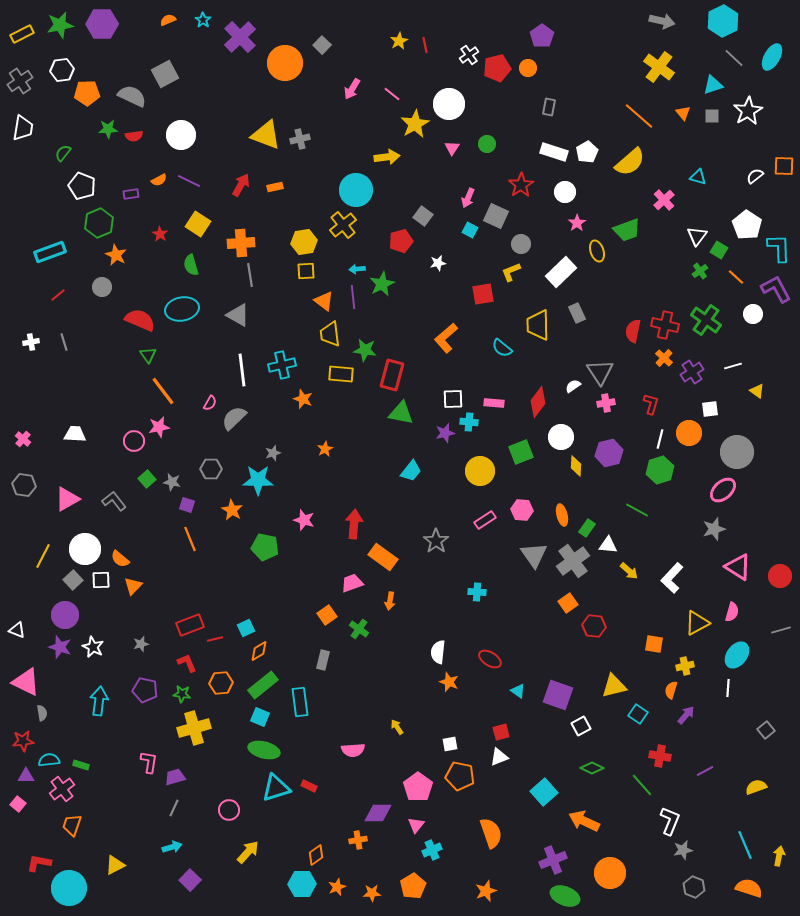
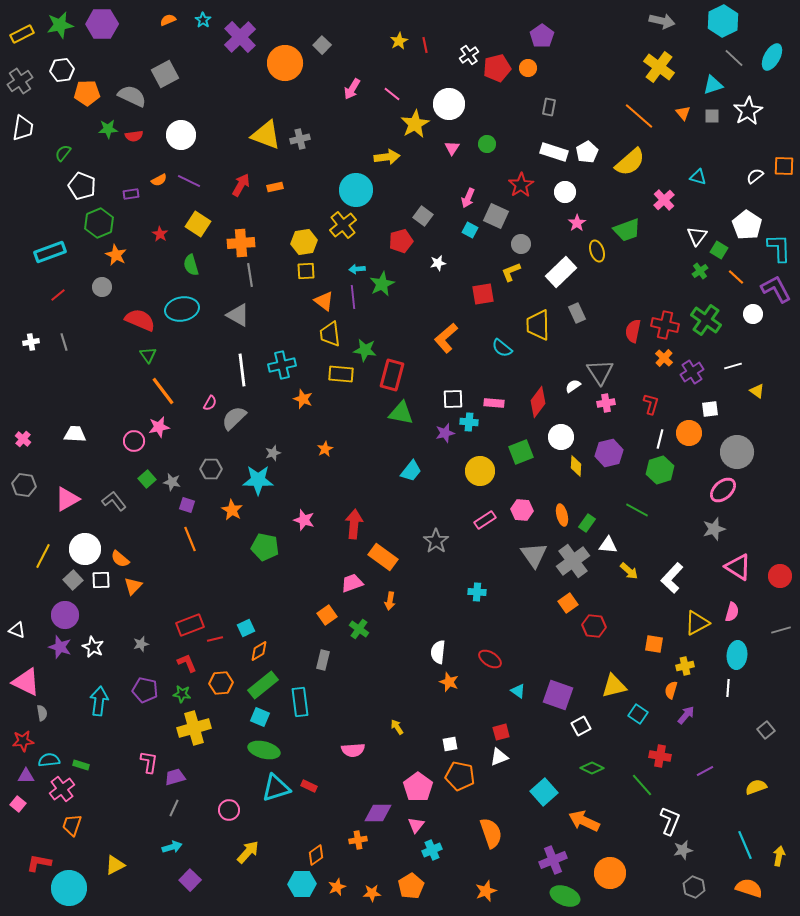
green rectangle at (587, 528): moved 5 px up
cyan ellipse at (737, 655): rotated 32 degrees counterclockwise
orange pentagon at (413, 886): moved 2 px left
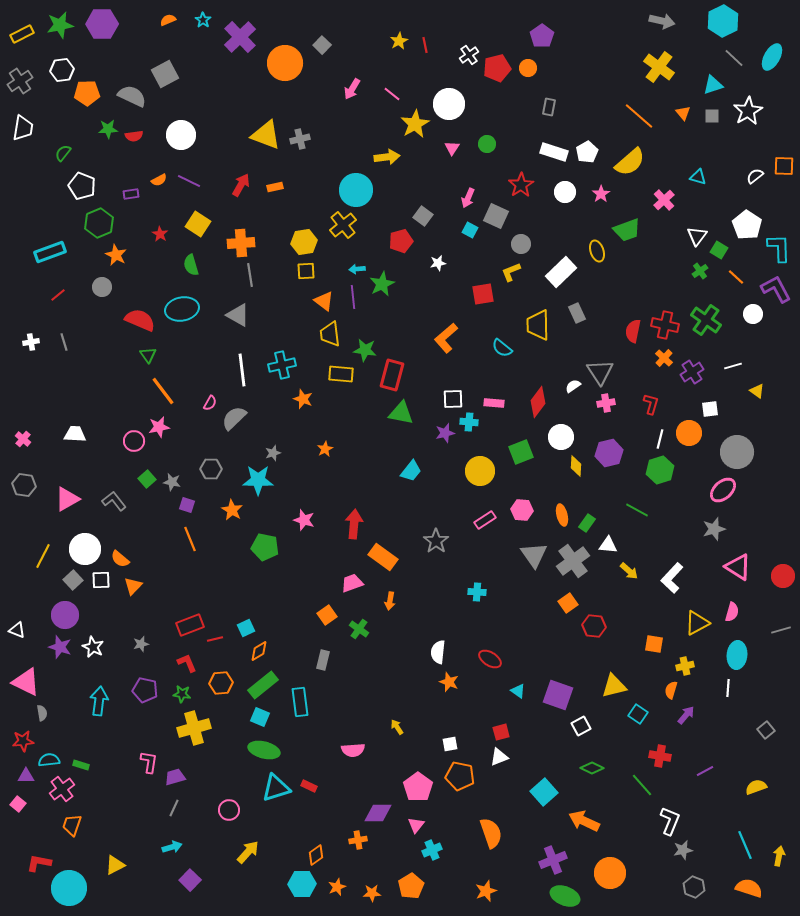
pink star at (577, 223): moved 24 px right, 29 px up
red circle at (780, 576): moved 3 px right
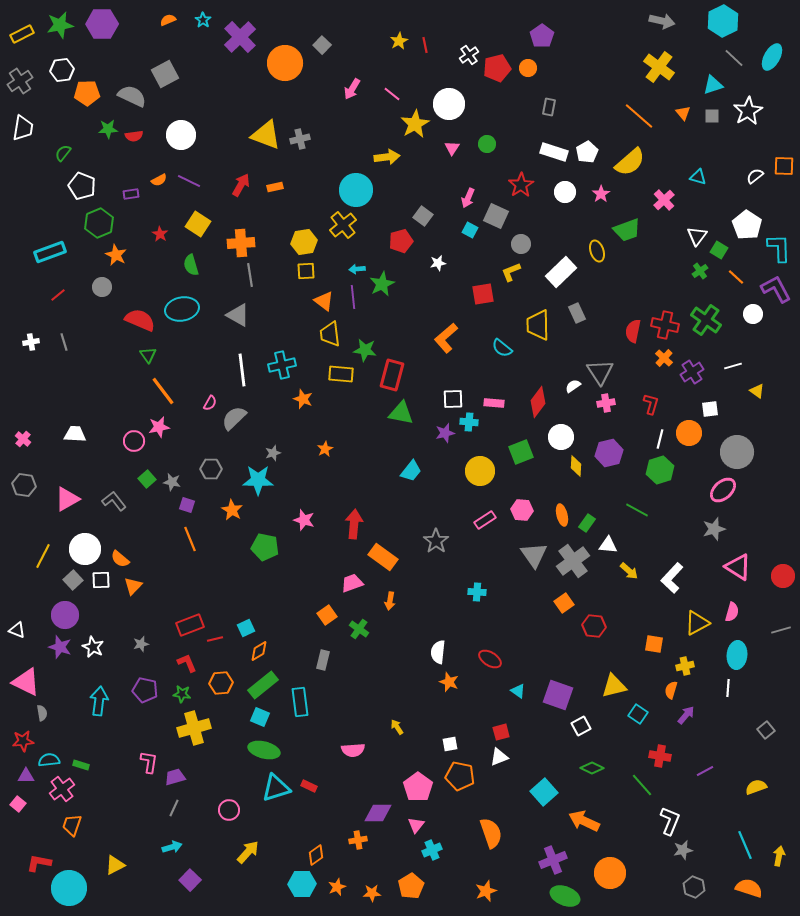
orange square at (568, 603): moved 4 px left
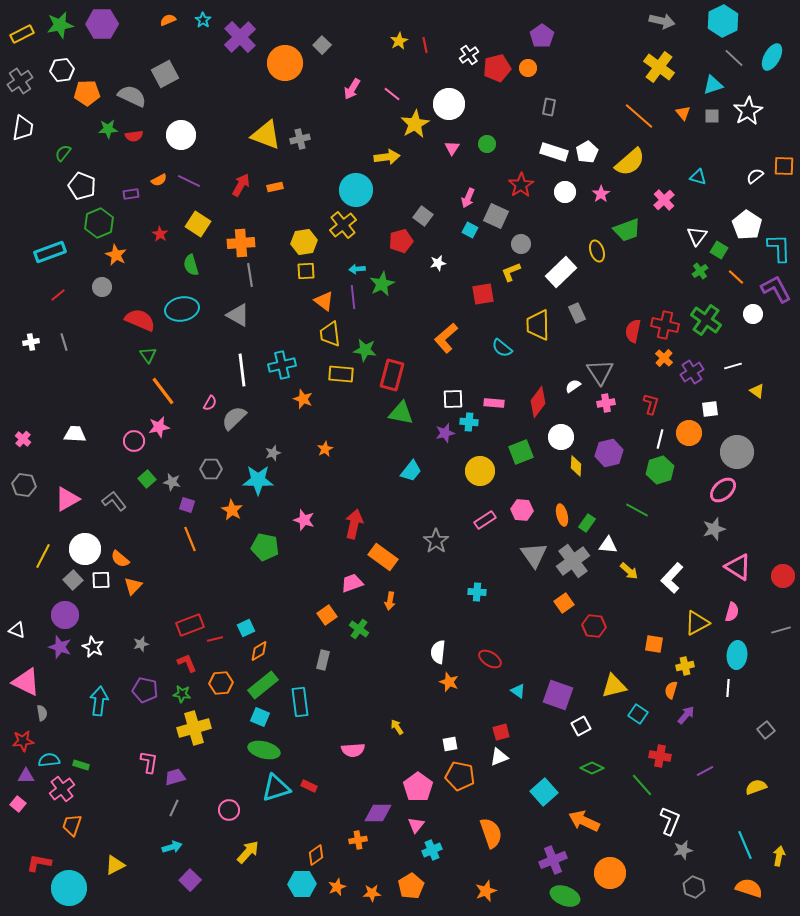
red arrow at (354, 524): rotated 8 degrees clockwise
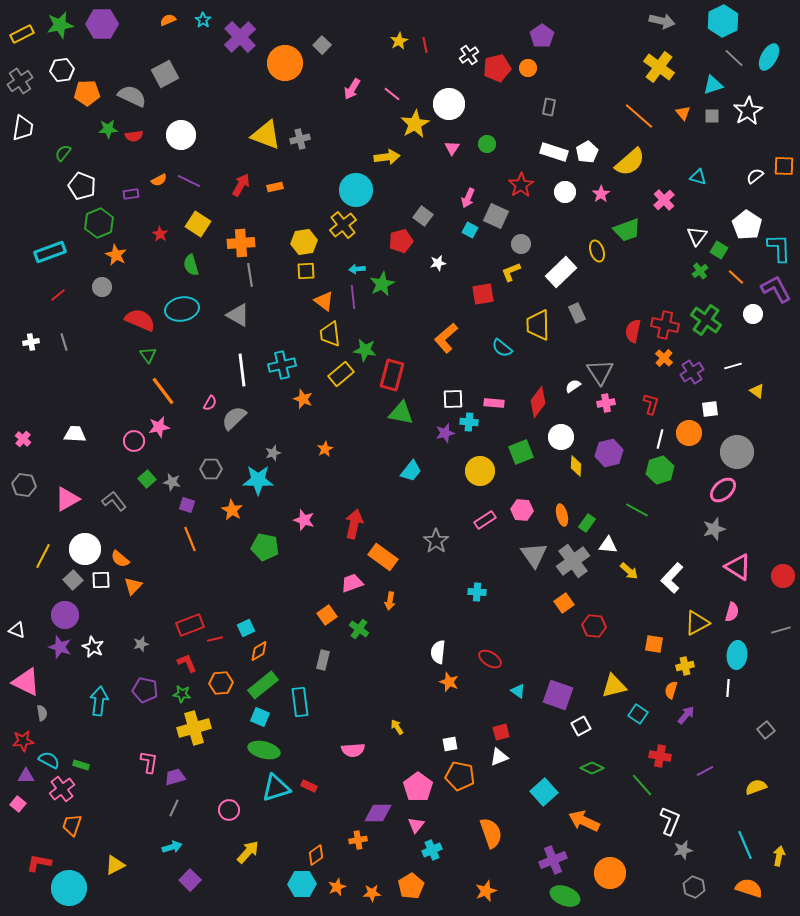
cyan ellipse at (772, 57): moved 3 px left
yellow rectangle at (341, 374): rotated 45 degrees counterclockwise
cyan semicircle at (49, 760): rotated 35 degrees clockwise
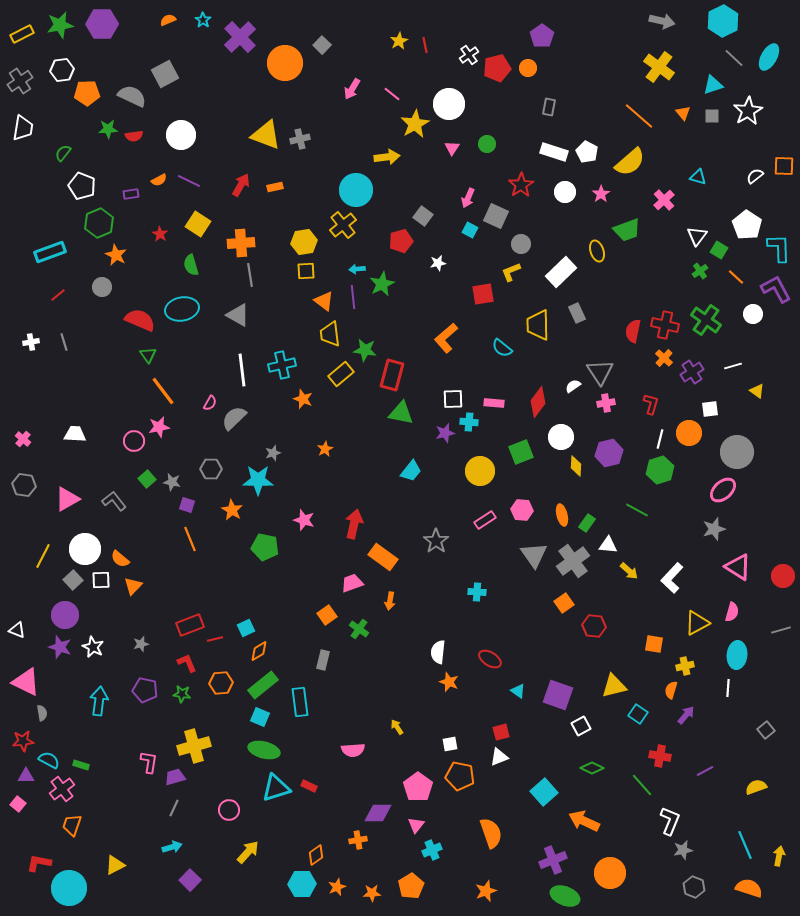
white pentagon at (587, 152): rotated 15 degrees counterclockwise
yellow cross at (194, 728): moved 18 px down
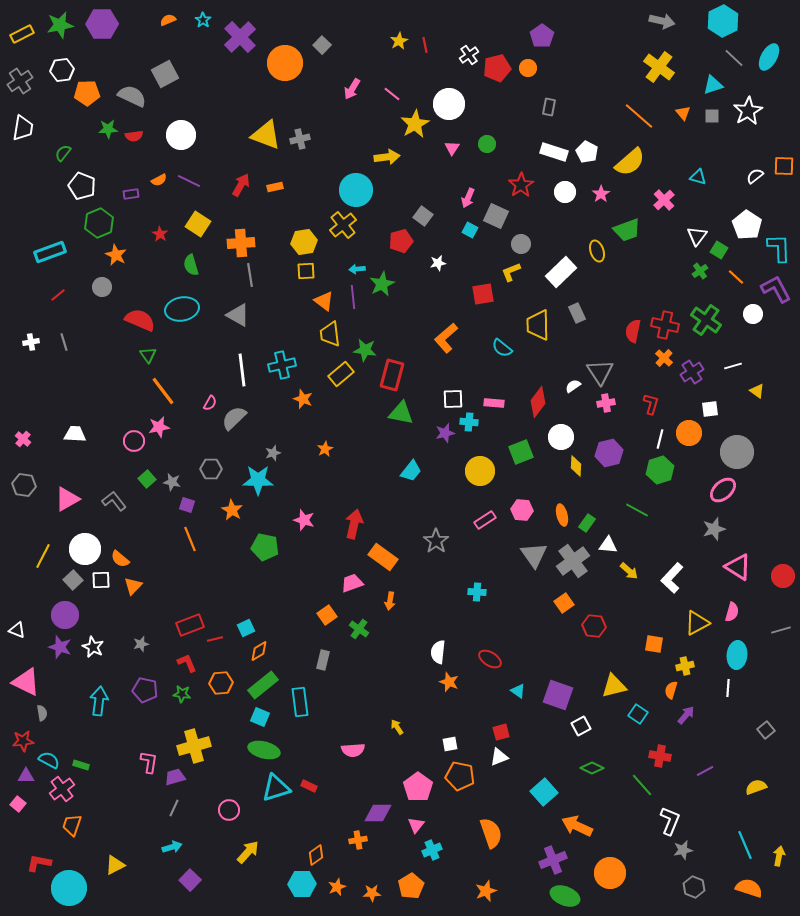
orange arrow at (584, 821): moved 7 px left, 5 px down
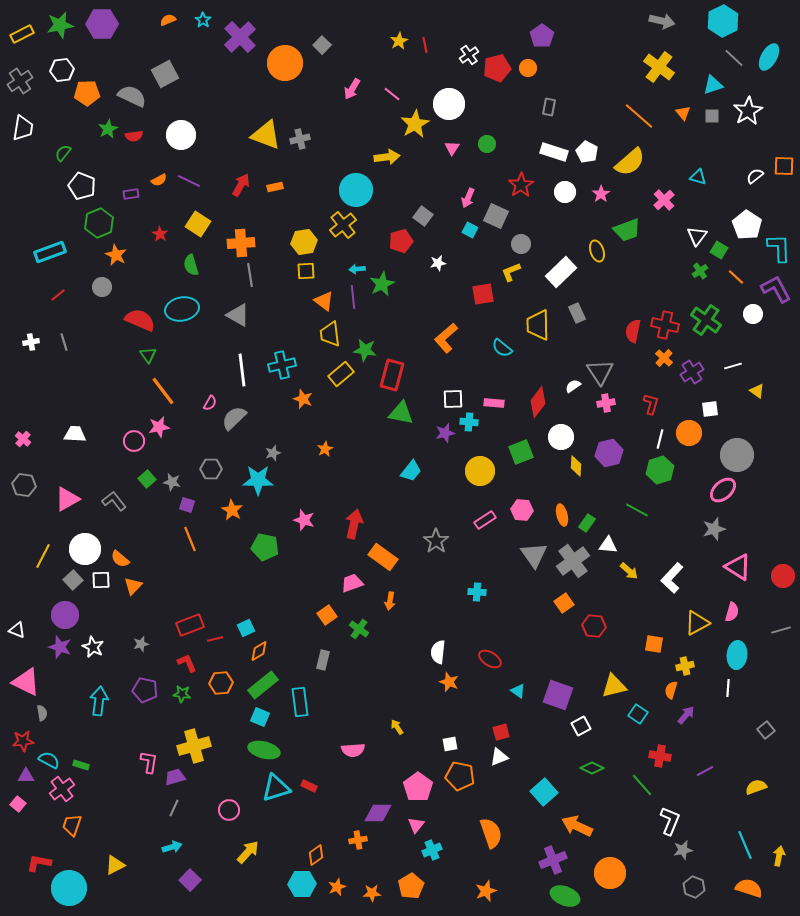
green star at (108, 129): rotated 24 degrees counterclockwise
gray circle at (737, 452): moved 3 px down
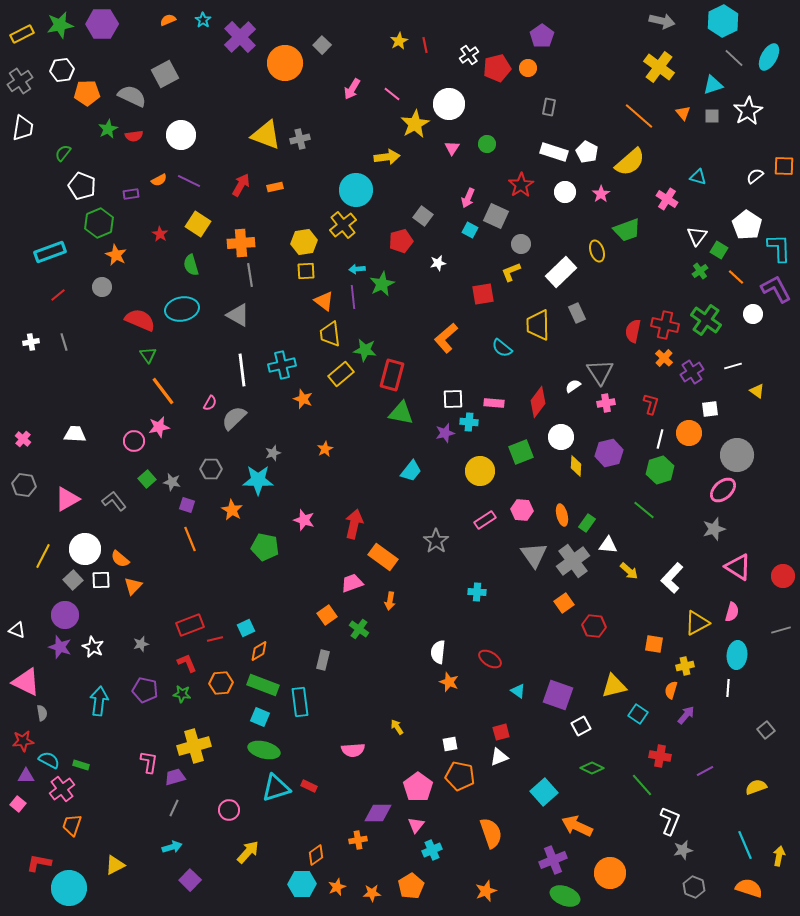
pink cross at (664, 200): moved 3 px right, 1 px up; rotated 15 degrees counterclockwise
green line at (637, 510): moved 7 px right; rotated 10 degrees clockwise
green rectangle at (263, 685): rotated 60 degrees clockwise
